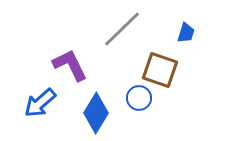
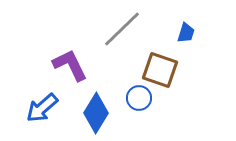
blue arrow: moved 2 px right, 5 px down
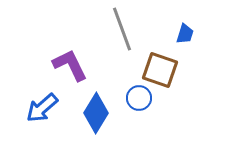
gray line: rotated 66 degrees counterclockwise
blue trapezoid: moved 1 px left, 1 px down
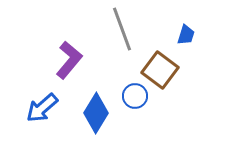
blue trapezoid: moved 1 px right, 1 px down
purple L-shape: moved 1 px left, 5 px up; rotated 66 degrees clockwise
brown square: rotated 18 degrees clockwise
blue circle: moved 4 px left, 2 px up
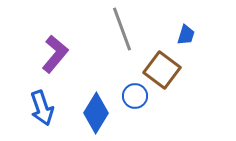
purple L-shape: moved 14 px left, 6 px up
brown square: moved 2 px right
blue arrow: rotated 68 degrees counterclockwise
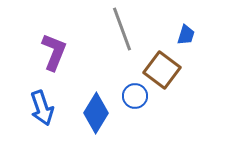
purple L-shape: moved 1 px left, 2 px up; rotated 18 degrees counterclockwise
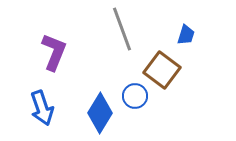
blue diamond: moved 4 px right
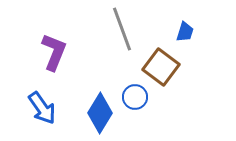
blue trapezoid: moved 1 px left, 3 px up
brown square: moved 1 px left, 3 px up
blue circle: moved 1 px down
blue arrow: rotated 16 degrees counterclockwise
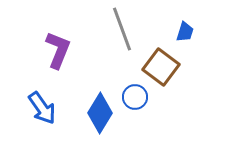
purple L-shape: moved 4 px right, 2 px up
